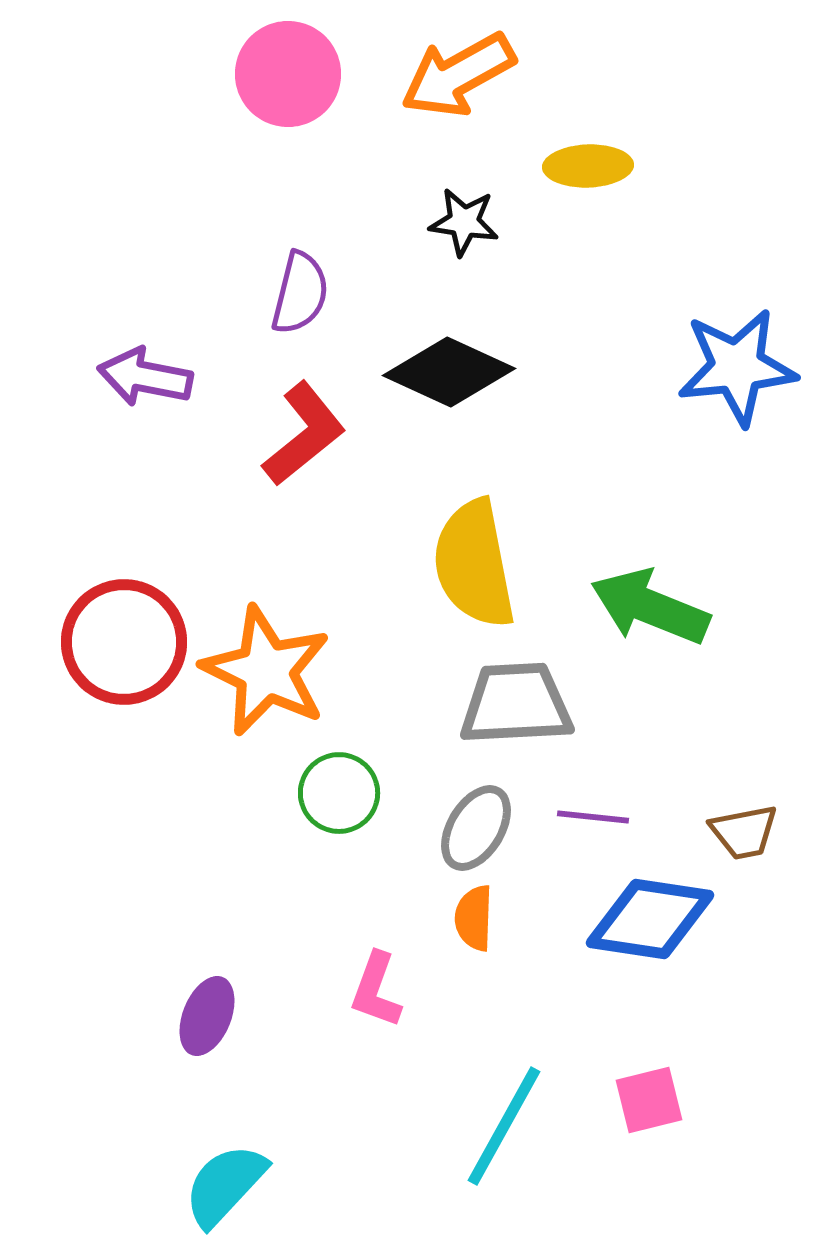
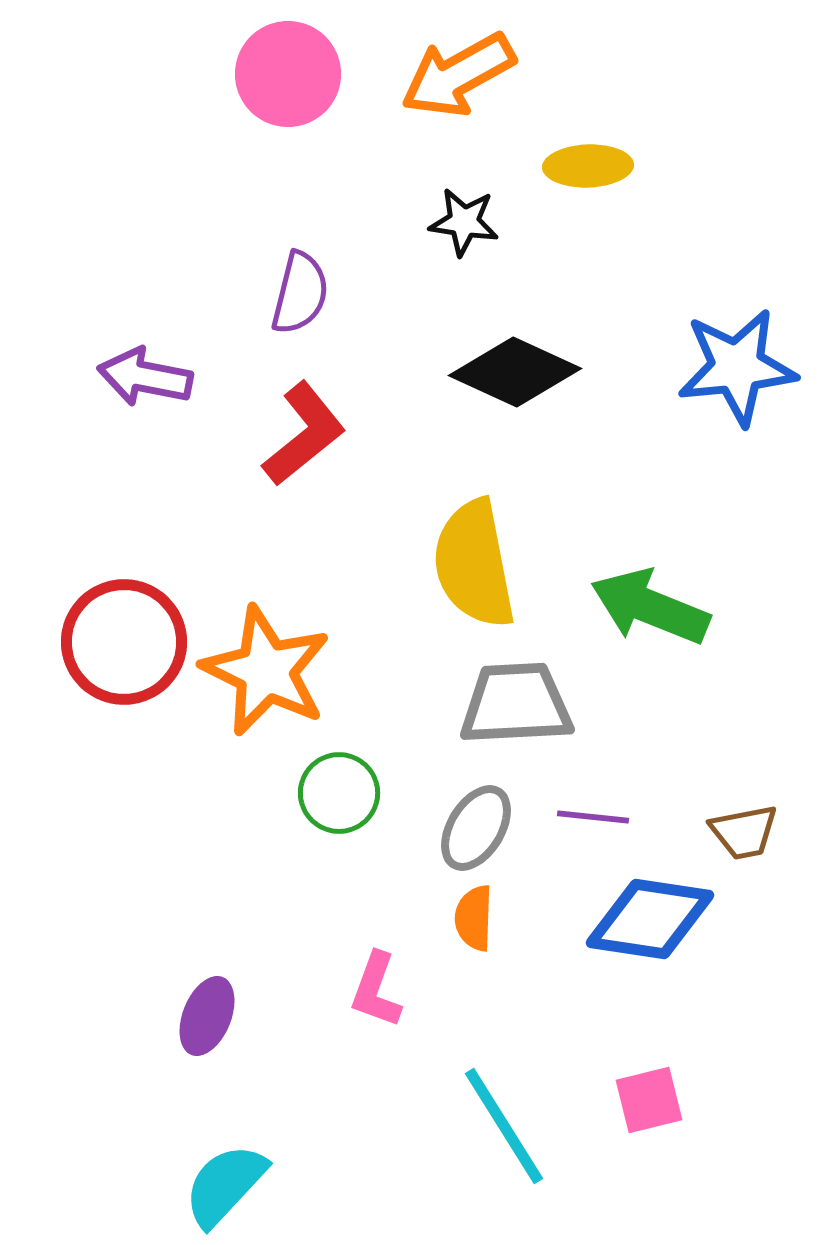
black diamond: moved 66 px right
cyan line: rotated 61 degrees counterclockwise
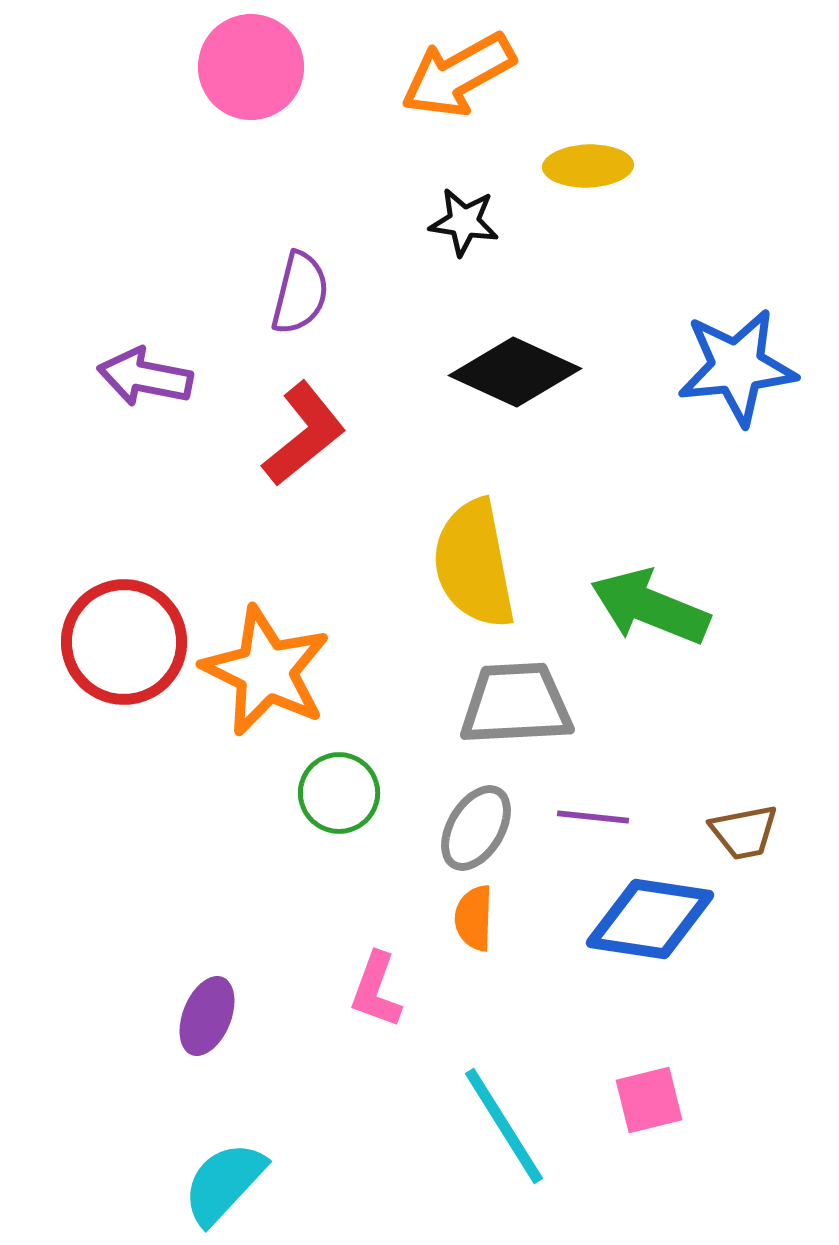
pink circle: moved 37 px left, 7 px up
cyan semicircle: moved 1 px left, 2 px up
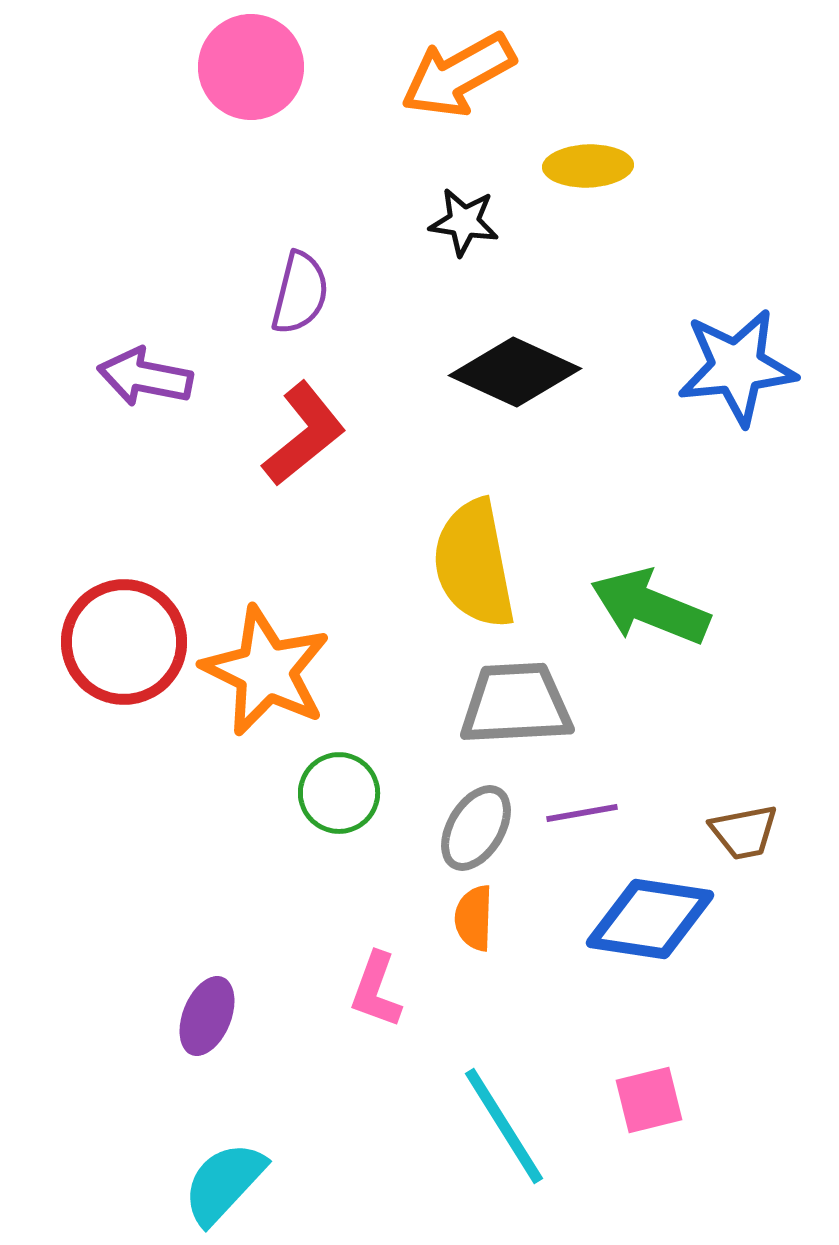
purple line: moved 11 px left, 4 px up; rotated 16 degrees counterclockwise
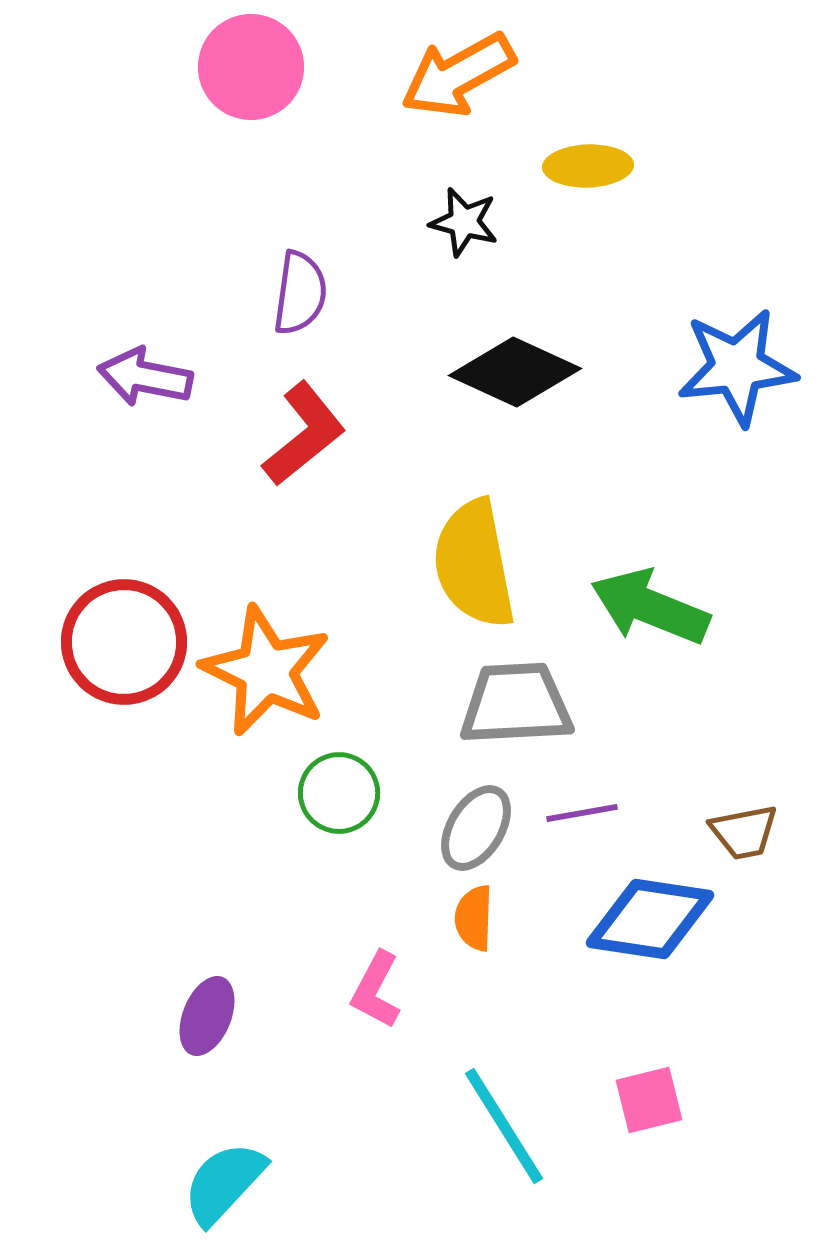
black star: rotated 6 degrees clockwise
purple semicircle: rotated 6 degrees counterclockwise
pink L-shape: rotated 8 degrees clockwise
